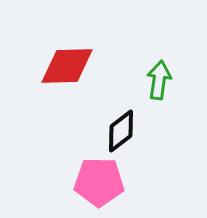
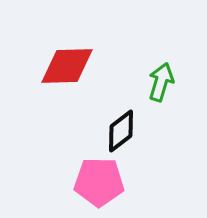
green arrow: moved 2 px right, 2 px down; rotated 9 degrees clockwise
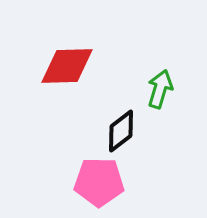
green arrow: moved 1 px left, 7 px down
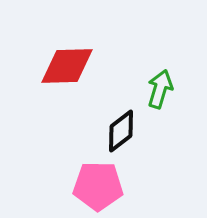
pink pentagon: moved 1 px left, 4 px down
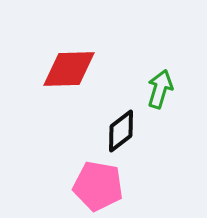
red diamond: moved 2 px right, 3 px down
pink pentagon: rotated 9 degrees clockwise
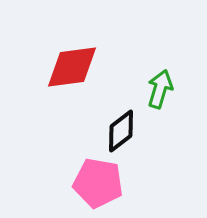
red diamond: moved 3 px right, 2 px up; rotated 6 degrees counterclockwise
pink pentagon: moved 3 px up
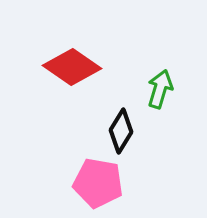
red diamond: rotated 42 degrees clockwise
black diamond: rotated 21 degrees counterclockwise
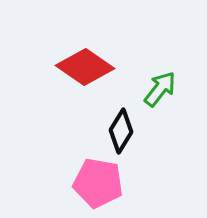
red diamond: moved 13 px right
green arrow: rotated 21 degrees clockwise
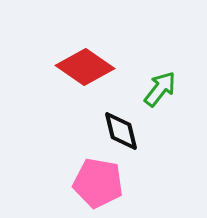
black diamond: rotated 45 degrees counterclockwise
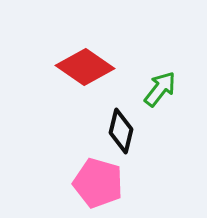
black diamond: rotated 27 degrees clockwise
pink pentagon: rotated 6 degrees clockwise
